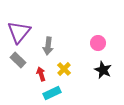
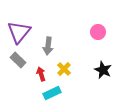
pink circle: moved 11 px up
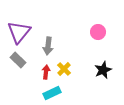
black star: rotated 24 degrees clockwise
red arrow: moved 5 px right, 2 px up; rotated 24 degrees clockwise
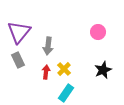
gray rectangle: rotated 21 degrees clockwise
cyan rectangle: moved 14 px right; rotated 30 degrees counterclockwise
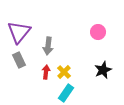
gray rectangle: moved 1 px right
yellow cross: moved 3 px down
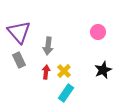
purple triangle: rotated 20 degrees counterclockwise
yellow cross: moved 1 px up
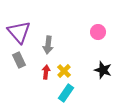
gray arrow: moved 1 px up
black star: rotated 30 degrees counterclockwise
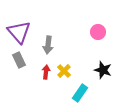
cyan rectangle: moved 14 px right
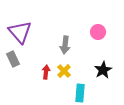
purple triangle: moved 1 px right
gray arrow: moved 17 px right
gray rectangle: moved 6 px left, 1 px up
black star: rotated 24 degrees clockwise
cyan rectangle: rotated 30 degrees counterclockwise
